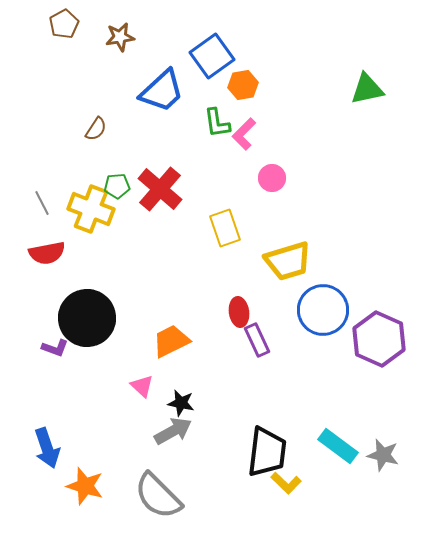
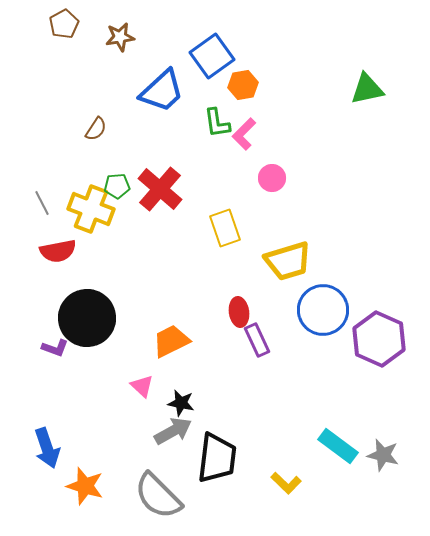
red semicircle: moved 11 px right, 2 px up
black trapezoid: moved 50 px left, 6 px down
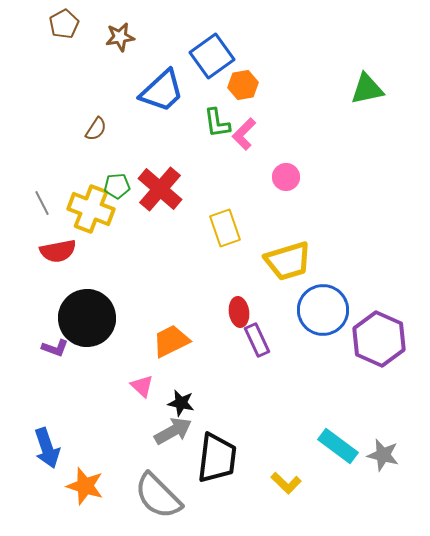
pink circle: moved 14 px right, 1 px up
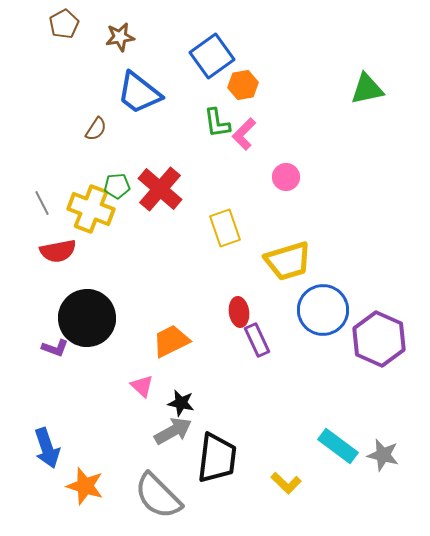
blue trapezoid: moved 23 px left, 2 px down; rotated 81 degrees clockwise
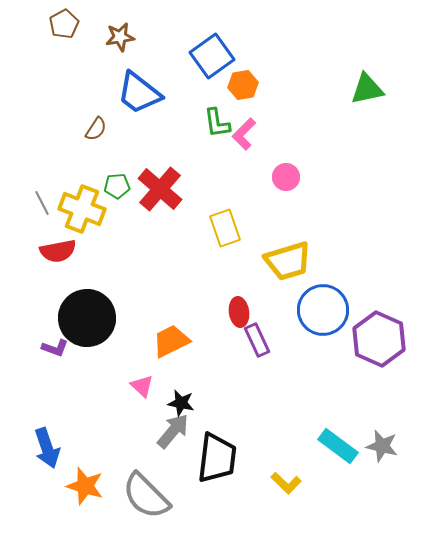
yellow cross: moved 9 px left
gray arrow: rotated 21 degrees counterclockwise
gray star: moved 1 px left, 9 px up
gray semicircle: moved 12 px left
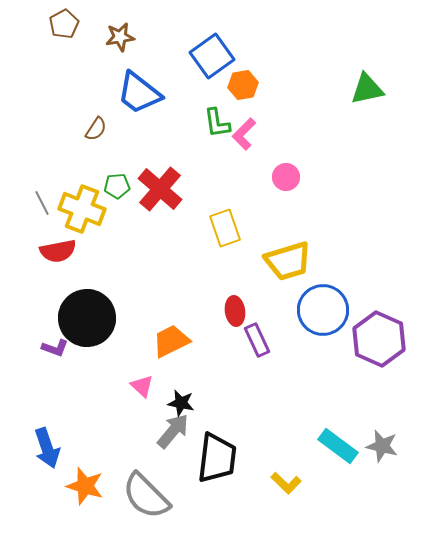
red ellipse: moved 4 px left, 1 px up
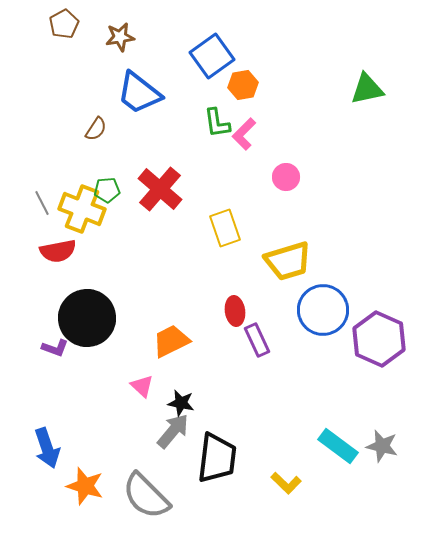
green pentagon: moved 10 px left, 4 px down
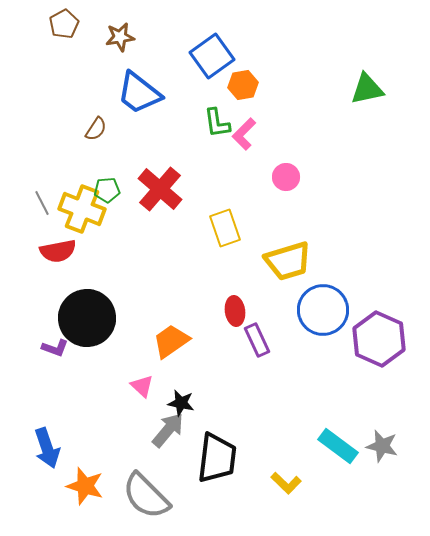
orange trapezoid: rotated 9 degrees counterclockwise
gray arrow: moved 5 px left, 1 px up
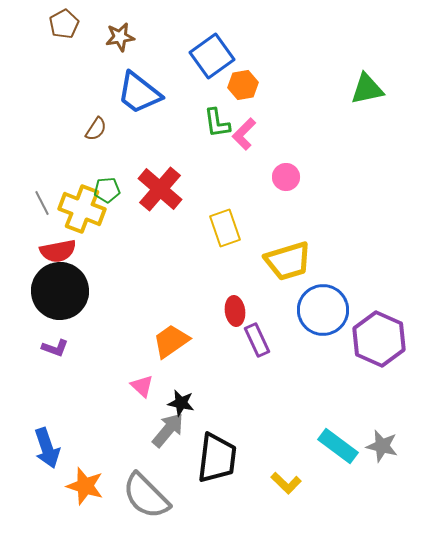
black circle: moved 27 px left, 27 px up
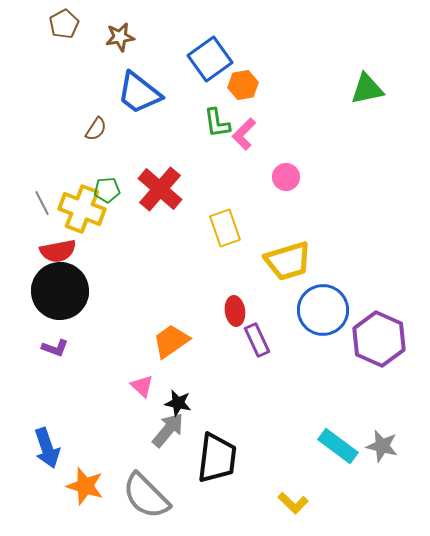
blue square: moved 2 px left, 3 px down
black star: moved 3 px left
yellow L-shape: moved 7 px right, 20 px down
